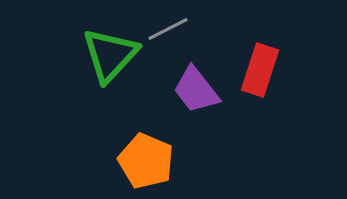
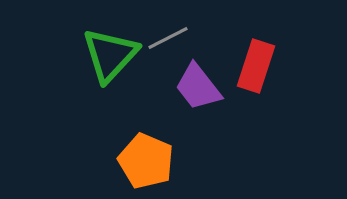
gray line: moved 9 px down
red rectangle: moved 4 px left, 4 px up
purple trapezoid: moved 2 px right, 3 px up
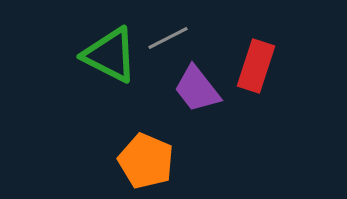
green triangle: rotated 46 degrees counterclockwise
purple trapezoid: moved 1 px left, 2 px down
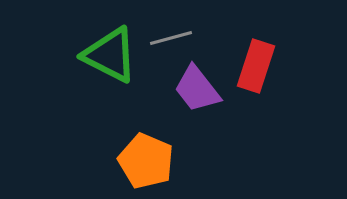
gray line: moved 3 px right; rotated 12 degrees clockwise
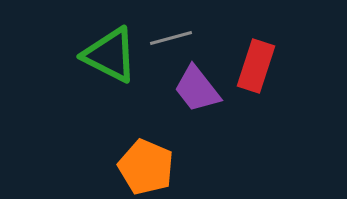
orange pentagon: moved 6 px down
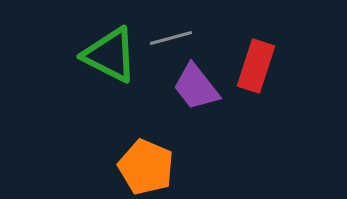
purple trapezoid: moved 1 px left, 2 px up
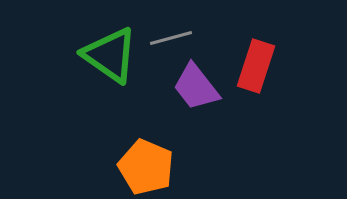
green triangle: rotated 8 degrees clockwise
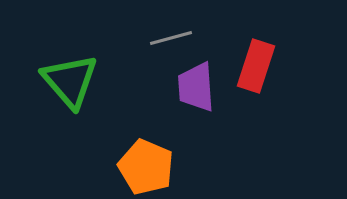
green triangle: moved 40 px left, 26 px down; rotated 14 degrees clockwise
purple trapezoid: rotated 34 degrees clockwise
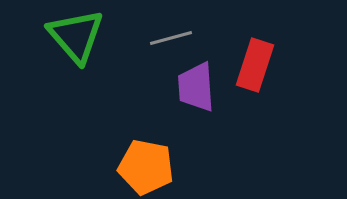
red rectangle: moved 1 px left, 1 px up
green triangle: moved 6 px right, 45 px up
orange pentagon: rotated 12 degrees counterclockwise
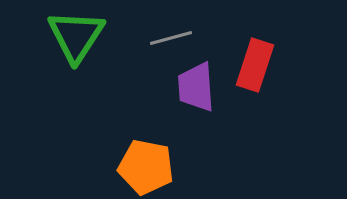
green triangle: rotated 14 degrees clockwise
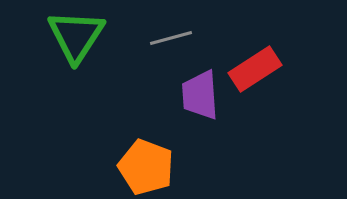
red rectangle: moved 4 px down; rotated 39 degrees clockwise
purple trapezoid: moved 4 px right, 8 px down
orange pentagon: rotated 10 degrees clockwise
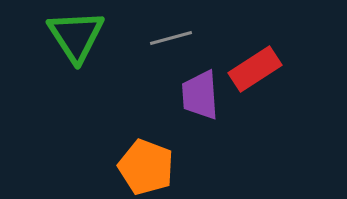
green triangle: rotated 6 degrees counterclockwise
